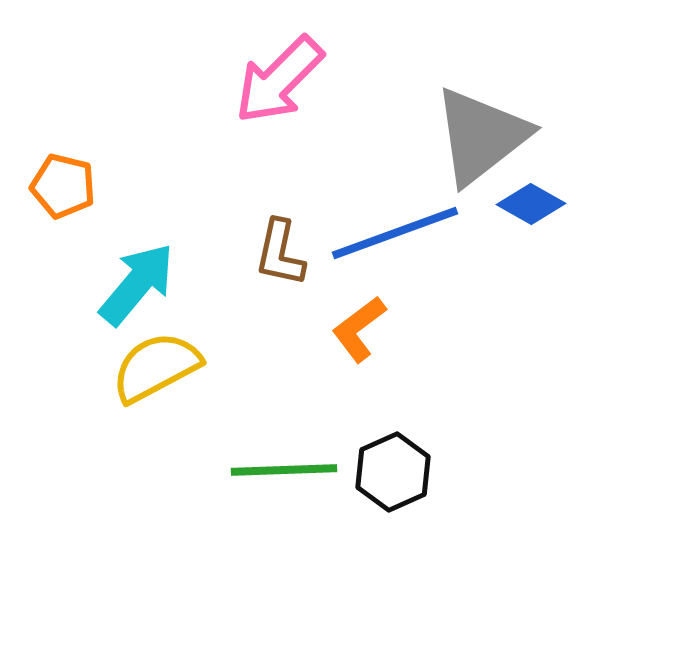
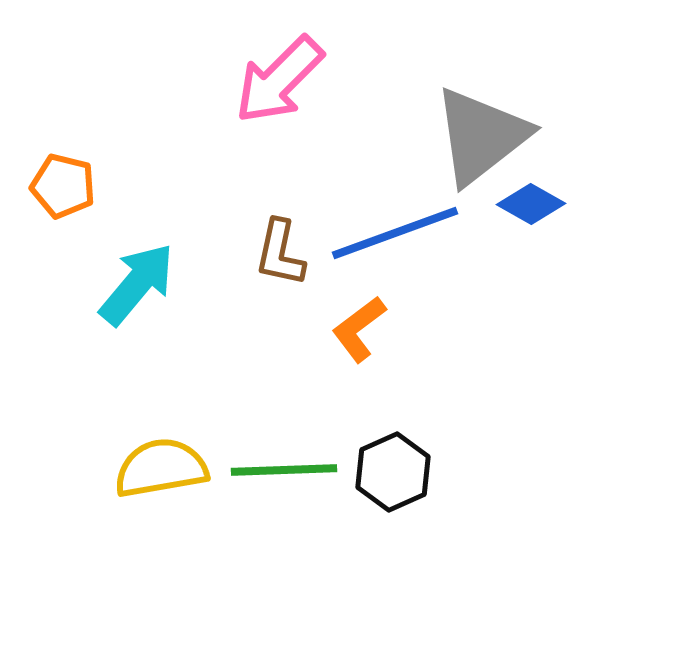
yellow semicircle: moved 5 px right, 101 px down; rotated 18 degrees clockwise
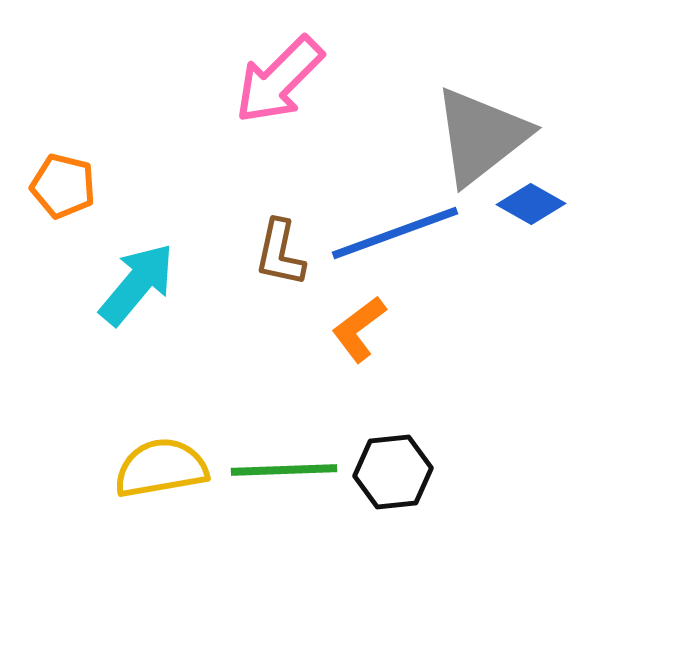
black hexagon: rotated 18 degrees clockwise
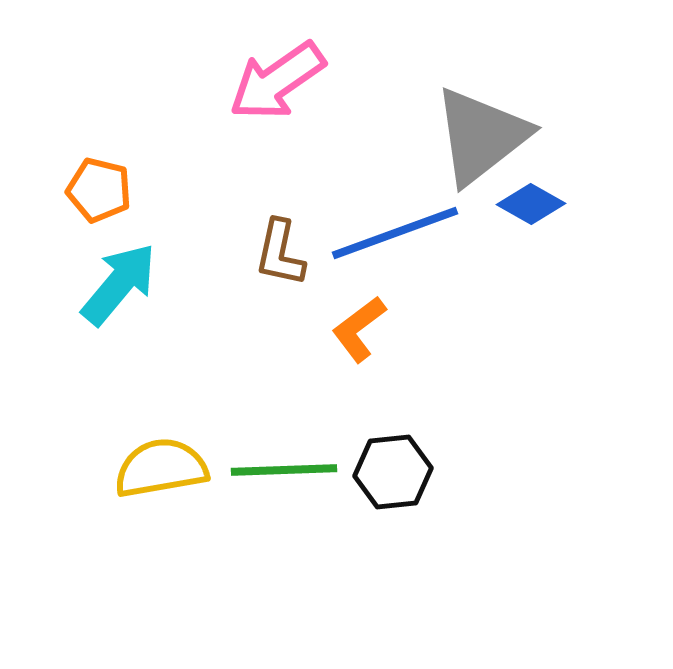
pink arrow: moved 2 px left, 1 px down; rotated 10 degrees clockwise
orange pentagon: moved 36 px right, 4 px down
cyan arrow: moved 18 px left
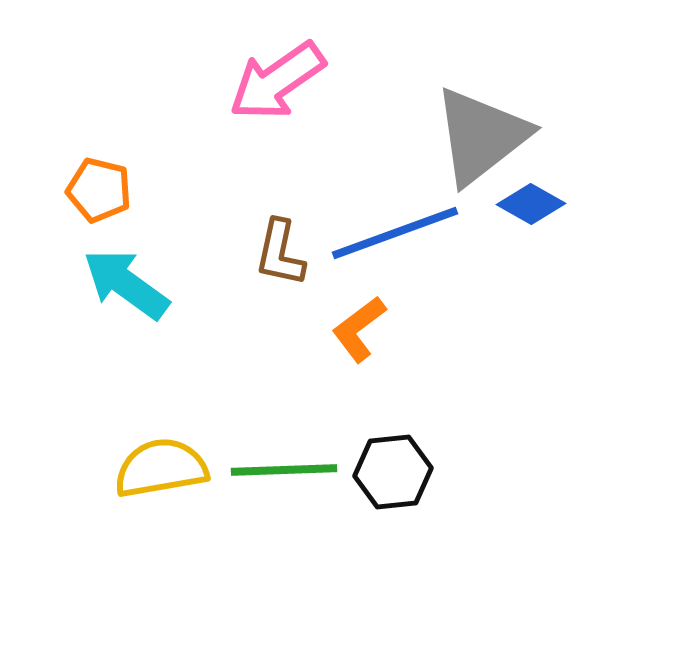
cyan arrow: moved 7 px right; rotated 94 degrees counterclockwise
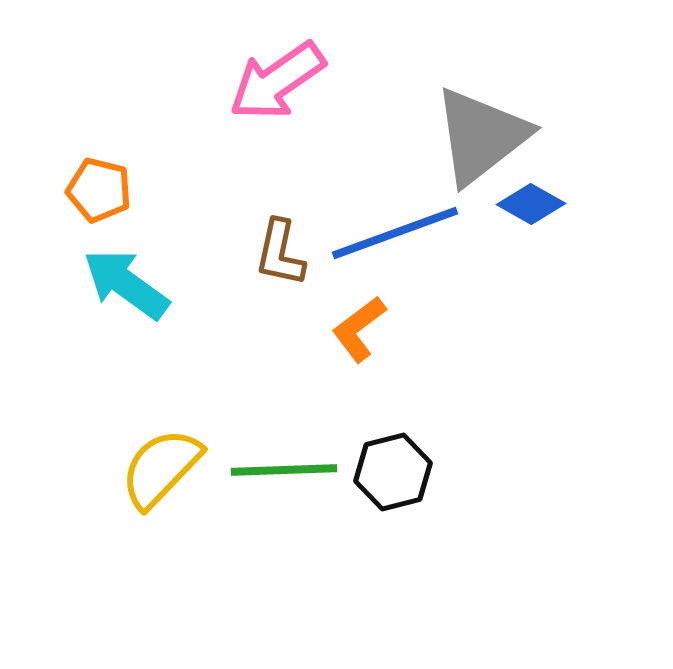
yellow semicircle: rotated 36 degrees counterclockwise
black hexagon: rotated 8 degrees counterclockwise
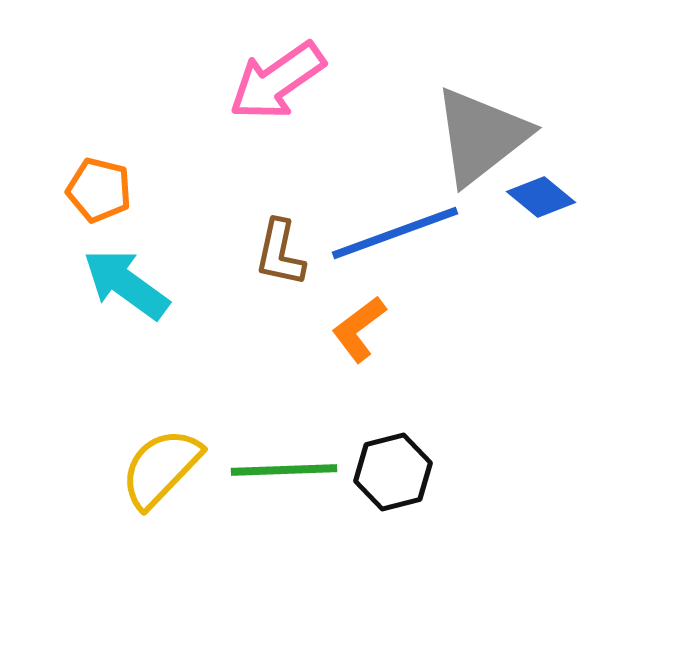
blue diamond: moved 10 px right, 7 px up; rotated 10 degrees clockwise
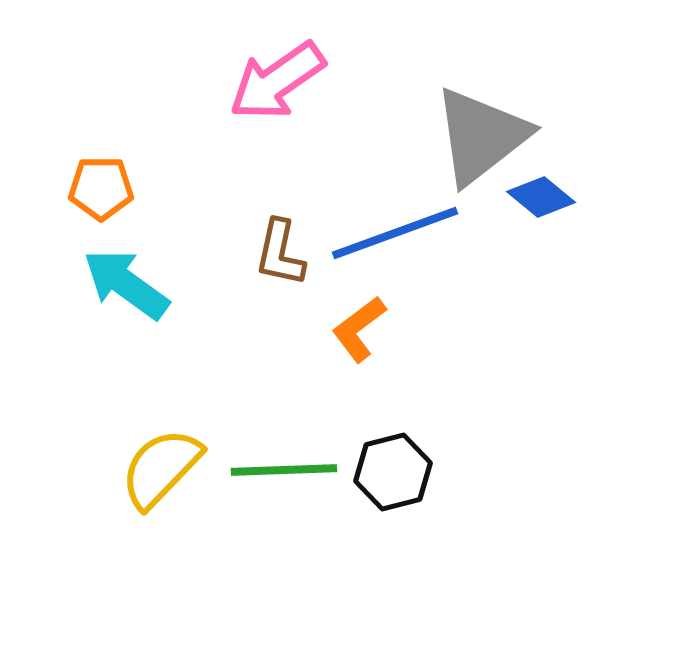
orange pentagon: moved 2 px right, 2 px up; rotated 14 degrees counterclockwise
